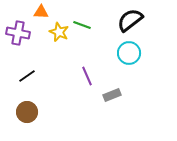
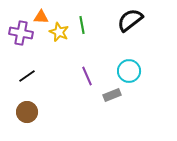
orange triangle: moved 5 px down
green line: rotated 60 degrees clockwise
purple cross: moved 3 px right
cyan circle: moved 18 px down
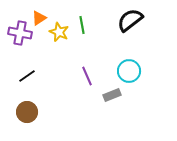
orange triangle: moved 2 px left, 1 px down; rotated 35 degrees counterclockwise
purple cross: moved 1 px left
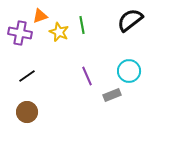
orange triangle: moved 1 px right, 2 px up; rotated 14 degrees clockwise
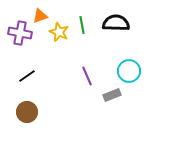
black semicircle: moved 14 px left, 3 px down; rotated 40 degrees clockwise
